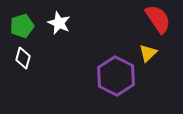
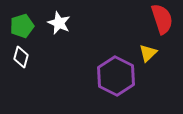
red semicircle: moved 4 px right; rotated 16 degrees clockwise
white diamond: moved 2 px left, 1 px up
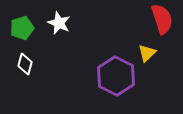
green pentagon: moved 2 px down
yellow triangle: moved 1 px left
white diamond: moved 4 px right, 7 px down
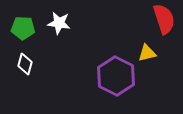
red semicircle: moved 2 px right
white star: rotated 15 degrees counterclockwise
green pentagon: moved 1 px right; rotated 20 degrees clockwise
yellow triangle: rotated 30 degrees clockwise
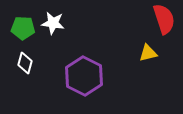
white star: moved 6 px left
yellow triangle: moved 1 px right
white diamond: moved 1 px up
purple hexagon: moved 32 px left
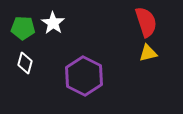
red semicircle: moved 18 px left, 3 px down
white star: rotated 25 degrees clockwise
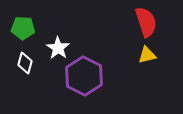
white star: moved 5 px right, 25 px down
yellow triangle: moved 1 px left, 2 px down
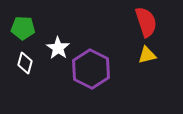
purple hexagon: moved 7 px right, 7 px up
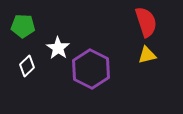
green pentagon: moved 2 px up
white diamond: moved 2 px right, 3 px down; rotated 30 degrees clockwise
